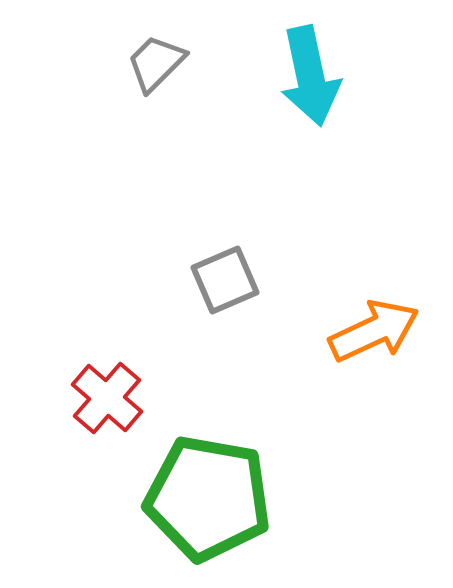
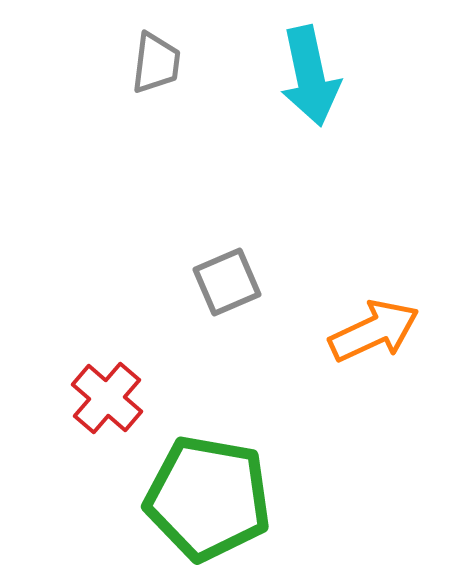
gray trapezoid: rotated 142 degrees clockwise
gray square: moved 2 px right, 2 px down
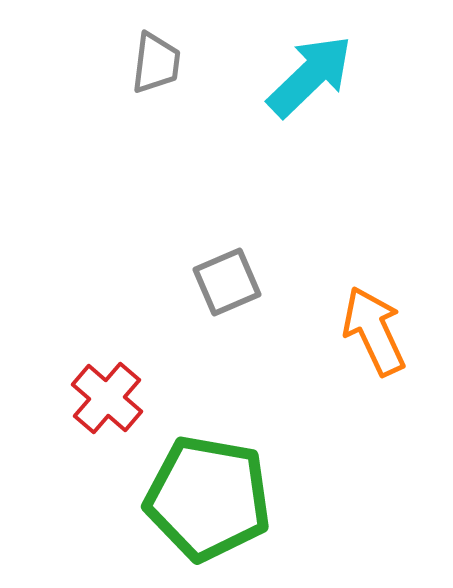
cyan arrow: rotated 122 degrees counterclockwise
orange arrow: rotated 90 degrees counterclockwise
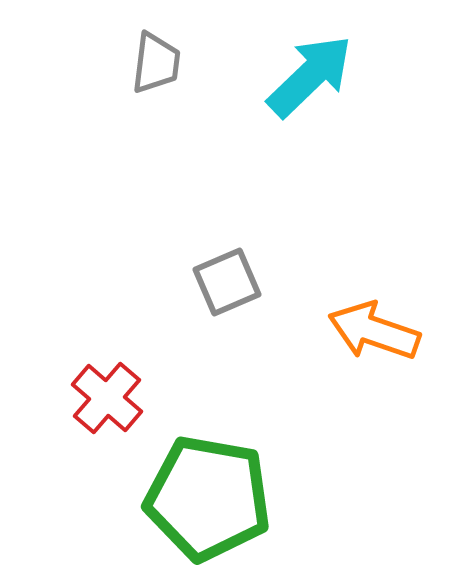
orange arrow: rotated 46 degrees counterclockwise
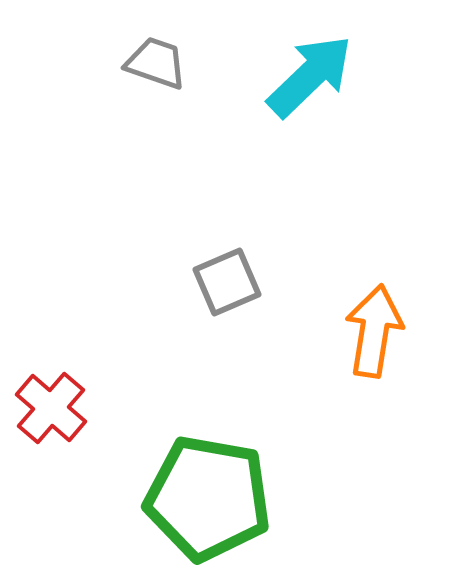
gray trapezoid: rotated 78 degrees counterclockwise
orange arrow: rotated 80 degrees clockwise
red cross: moved 56 px left, 10 px down
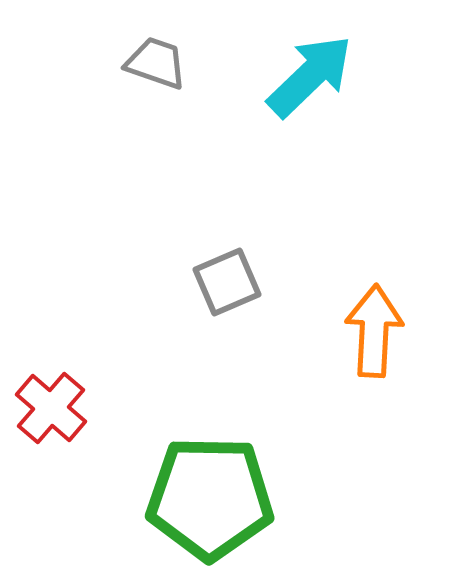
orange arrow: rotated 6 degrees counterclockwise
green pentagon: moved 2 px right; rotated 9 degrees counterclockwise
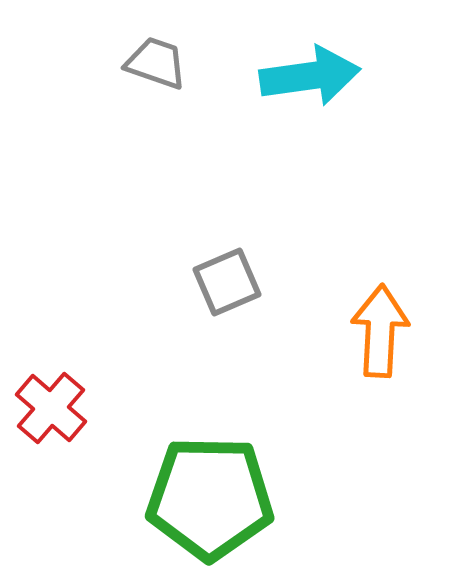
cyan arrow: rotated 36 degrees clockwise
orange arrow: moved 6 px right
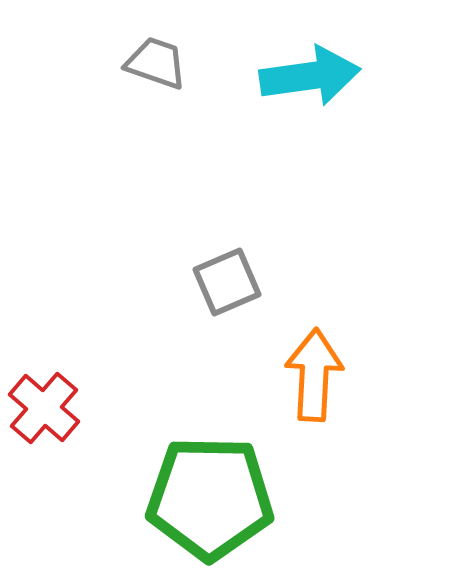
orange arrow: moved 66 px left, 44 px down
red cross: moved 7 px left
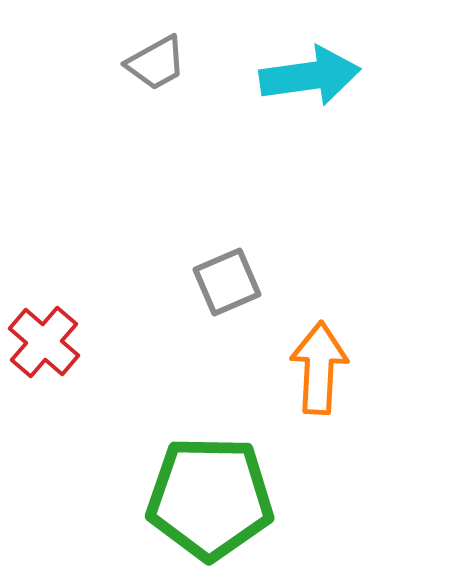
gray trapezoid: rotated 132 degrees clockwise
orange arrow: moved 5 px right, 7 px up
red cross: moved 66 px up
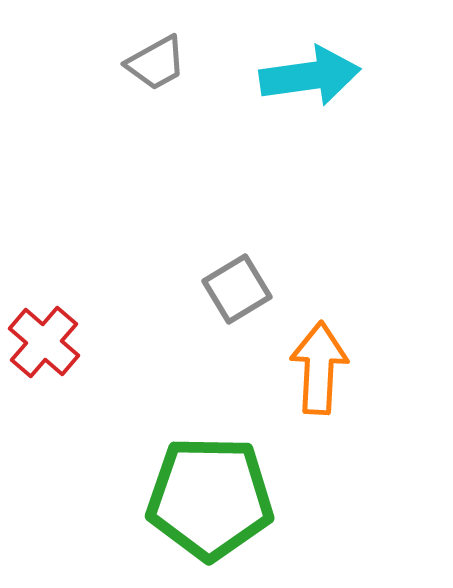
gray square: moved 10 px right, 7 px down; rotated 8 degrees counterclockwise
